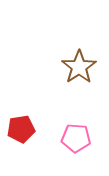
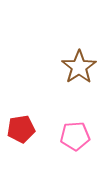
pink pentagon: moved 1 px left, 2 px up; rotated 8 degrees counterclockwise
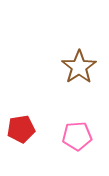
pink pentagon: moved 2 px right
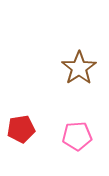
brown star: moved 1 px down
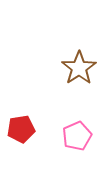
pink pentagon: rotated 20 degrees counterclockwise
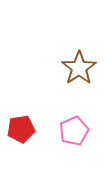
pink pentagon: moved 3 px left, 5 px up
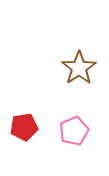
red pentagon: moved 3 px right, 2 px up
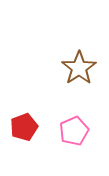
red pentagon: rotated 12 degrees counterclockwise
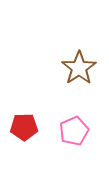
red pentagon: rotated 20 degrees clockwise
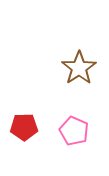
pink pentagon: rotated 24 degrees counterclockwise
